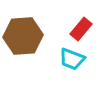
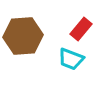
cyan trapezoid: moved 1 px left
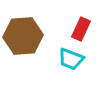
red rectangle: rotated 15 degrees counterclockwise
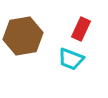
brown hexagon: rotated 6 degrees counterclockwise
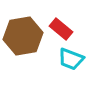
red rectangle: moved 20 px left; rotated 75 degrees counterclockwise
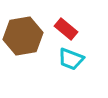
red rectangle: moved 5 px right
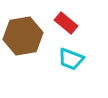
red rectangle: moved 6 px up
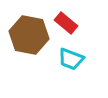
brown hexagon: moved 6 px right, 1 px up; rotated 21 degrees clockwise
